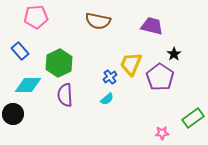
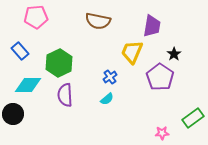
purple trapezoid: rotated 85 degrees clockwise
yellow trapezoid: moved 1 px right, 12 px up
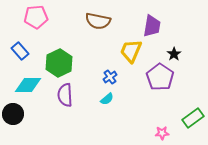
yellow trapezoid: moved 1 px left, 1 px up
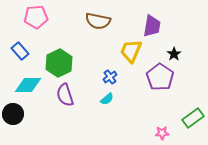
purple semicircle: rotated 15 degrees counterclockwise
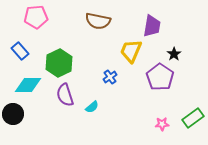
cyan semicircle: moved 15 px left, 8 px down
pink star: moved 9 px up
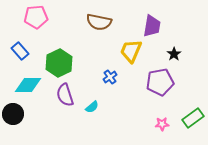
brown semicircle: moved 1 px right, 1 px down
purple pentagon: moved 5 px down; rotated 28 degrees clockwise
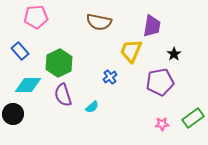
purple semicircle: moved 2 px left
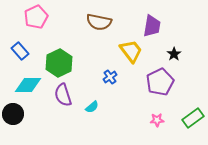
pink pentagon: rotated 20 degrees counterclockwise
yellow trapezoid: rotated 120 degrees clockwise
purple pentagon: rotated 16 degrees counterclockwise
pink star: moved 5 px left, 4 px up
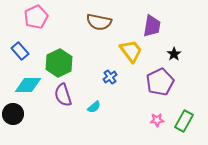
cyan semicircle: moved 2 px right
green rectangle: moved 9 px left, 3 px down; rotated 25 degrees counterclockwise
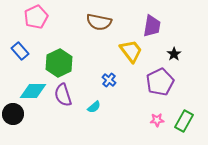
blue cross: moved 1 px left, 3 px down; rotated 16 degrees counterclockwise
cyan diamond: moved 5 px right, 6 px down
